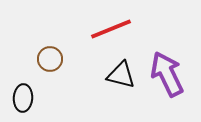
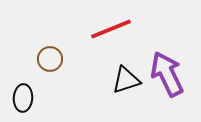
black triangle: moved 5 px right, 5 px down; rotated 32 degrees counterclockwise
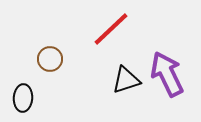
red line: rotated 21 degrees counterclockwise
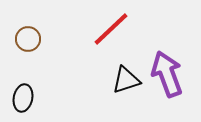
brown circle: moved 22 px left, 20 px up
purple arrow: rotated 6 degrees clockwise
black ellipse: rotated 8 degrees clockwise
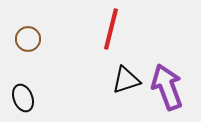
red line: rotated 33 degrees counterclockwise
purple arrow: moved 13 px down
black ellipse: rotated 32 degrees counterclockwise
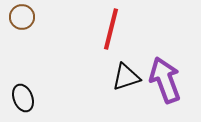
brown circle: moved 6 px left, 22 px up
black triangle: moved 3 px up
purple arrow: moved 2 px left, 7 px up
